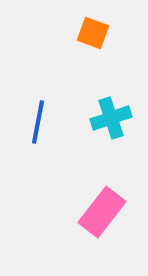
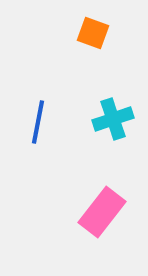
cyan cross: moved 2 px right, 1 px down
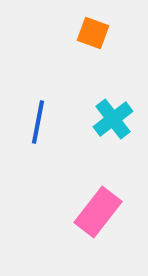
cyan cross: rotated 18 degrees counterclockwise
pink rectangle: moved 4 px left
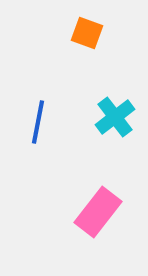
orange square: moved 6 px left
cyan cross: moved 2 px right, 2 px up
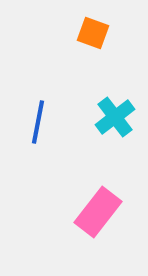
orange square: moved 6 px right
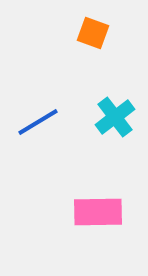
blue line: rotated 48 degrees clockwise
pink rectangle: rotated 51 degrees clockwise
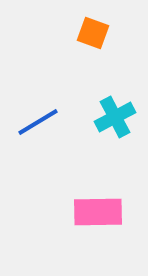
cyan cross: rotated 9 degrees clockwise
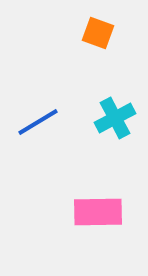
orange square: moved 5 px right
cyan cross: moved 1 px down
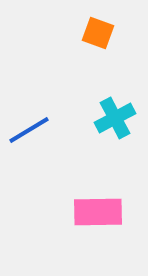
blue line: moved 9 px left, 8 px down
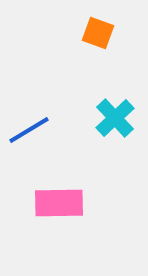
cyan cross: rotated 15 degrees counterclockwise
pink rectangle: moved 39 px left, 9 px up
